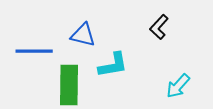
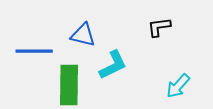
black L-shape: rotated 40 degrees clockwise
cyan L-shape: rotated 16 degrees counterclockwise
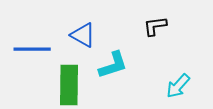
black L-shape: moved 4 px left, 1 px up
blue triangle: rotated 16 degrees clockwise
blue line: moved 2 px left, 2 px up
cyan L-shape: rotated 8 degrees clockwise
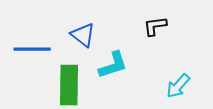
blue triangle: rotated 8 degrees clockwise
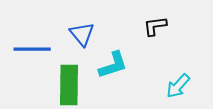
blue triangle: moved 1 px left, 1 px up; rotated 12 degrees clockwise
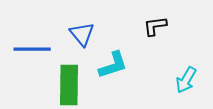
cyan arrow: moved 8 px right, 6 px up; rotated 12 degrees counterclockwise
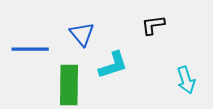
black L-shape: moved 2 px left, 1 px up
blue line: moved 2 px left
cyan arrow: rotated 48 degrees counterclockwise
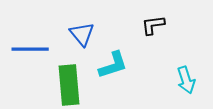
green rectangle: rotated 6 degrees counterclockwise
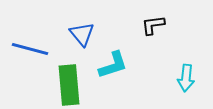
blue line: rotated 15 degrees clockwise
cyan arrow: moved 2 px up; rotated 24 degrees clockwise
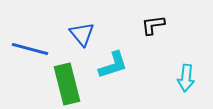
green rectangle: moved 2 px left, 1 px up; rotated 9 degrees counterclockwise
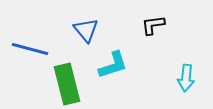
blue triangle: moved 4 px right, 4 px up
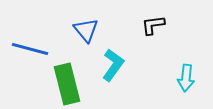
cyan L-shape: rotated 36 degrees counterclockwise
